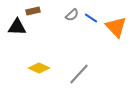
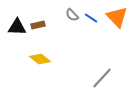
brown rectangle: moved 5 px right, 14 px down
gray semicircle: rotated 88 degrees clockwise
orange triangle: moved 1 px right, 10 px up
yellow diamond: moved 1 px right, 9 px up; rotated 15 degrees clockwise
gray line: moved 23 px right, 4 px down
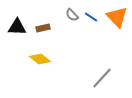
blue line: moved 1 px up
brown rectangle: moved 5 px right, 3 px down
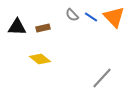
orange triangle: moved 3 px left
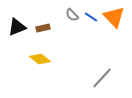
black triangle: rotated 24 degrees counterclockwise
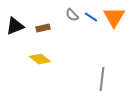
orange triangle: rotated 15 degrees clockwise
black triangle: moved 2 px left, 1 px up
gray line: moved 1 px down; rotated 35 degrees counterclockwise
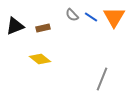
gray line: rotated 15 degrees clockwise
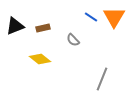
gray semicircle: moved 1 px right, 25 px down
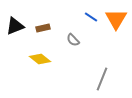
orange triangle: moved 2 px right, 2 px down
